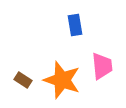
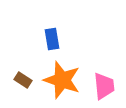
blue rectangle: moved 23 px left, 14 px down
pink trapezoid: moved 2 px right, 20 px down
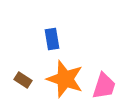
orange star: moved 3 px right, 1 px up
pink trapezoid: rotated 24 degrees clockwise
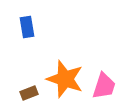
blue rectangle: moved 25 px left, 12 px up
brown rectangle: moved 6 px right, 13 px down; rotated 54 degrees counterclockwise
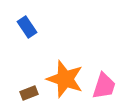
blue rectangle: rotated 25 degrees counterclockwise
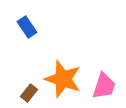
orange star: moved 2 px left
brown rectangle: rotated 30 degrees counterclockwise
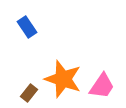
pink trapezoid: moved 2 px left; rotated 16 degrees clockwise
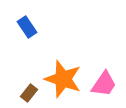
pink trapezoid: moved 2 px right, 2 px up
